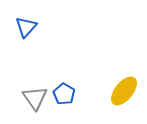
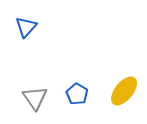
blue pentagon: moved 13 px right
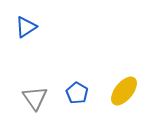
blue triangle: rotated 15 degrees clockwise
blue pentagon: moved 1 px up
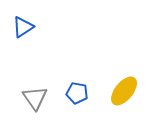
blue triangle: moved 3 px left
blue pentagon: rotated 20 degrees counterclockwise
